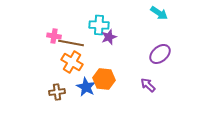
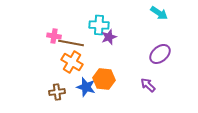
blue star: rotated 12 degrees counterclockwise
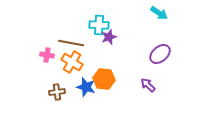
pink cross: moved 7 px left, 19 px down
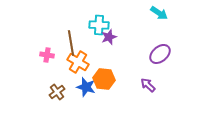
brown line: rotated 70 degrees clockwise
orange cross: moved 6 px right
brown cross: rotated 28 degrees counterclockwise
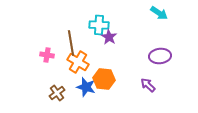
purple star: rotated 21 degrees counterclockwise
purple ellipse: moved 2 px down; rotated 35 degrees clockwise
brown cross: moved 1 px down
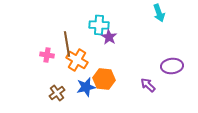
cyan arrow: rotated 36 degrees clockwise
brown line: moved 4 px left, 1 px down
purple ellipse: moved 12 px right, 10 px down
orange cross: moved 1 px left, 2 px up
blue star: rotated 30 degrees counterclockwise
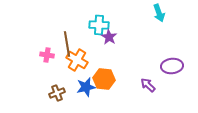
brown cross: rotated 14 degrees clockwise
